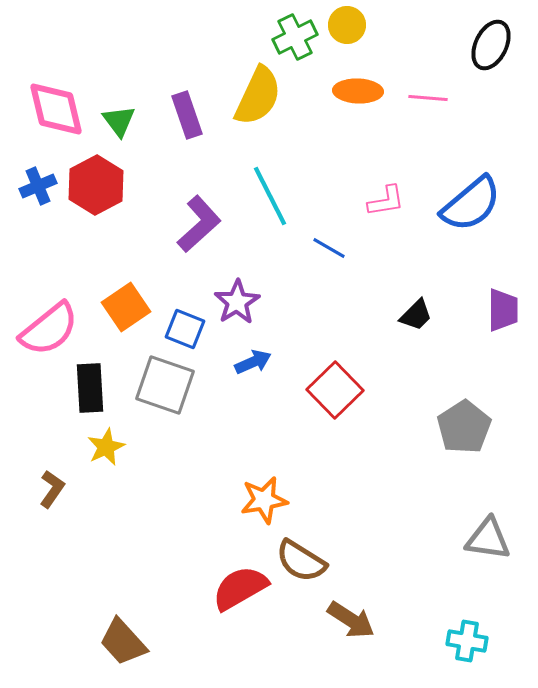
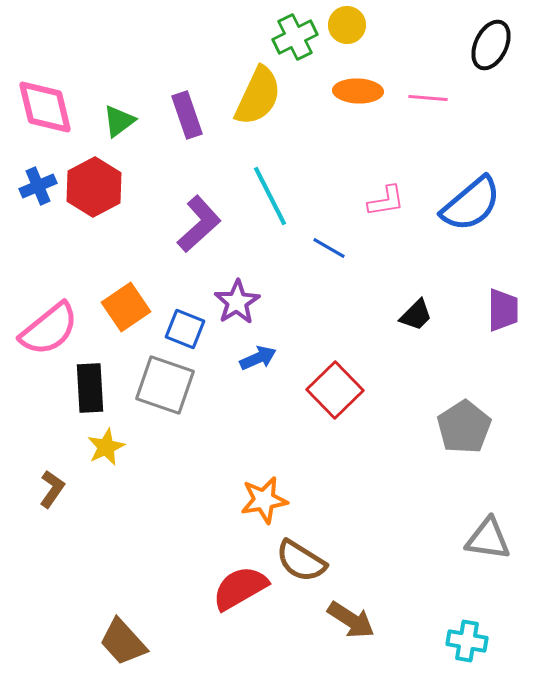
pink diamond: moved 11 px left, 2 px up
green triangle: rotated 30 degrees clockwise
red hexagon: moved 2 px left, 2 px down
blue arrow: moved 5 px right, 4 px up
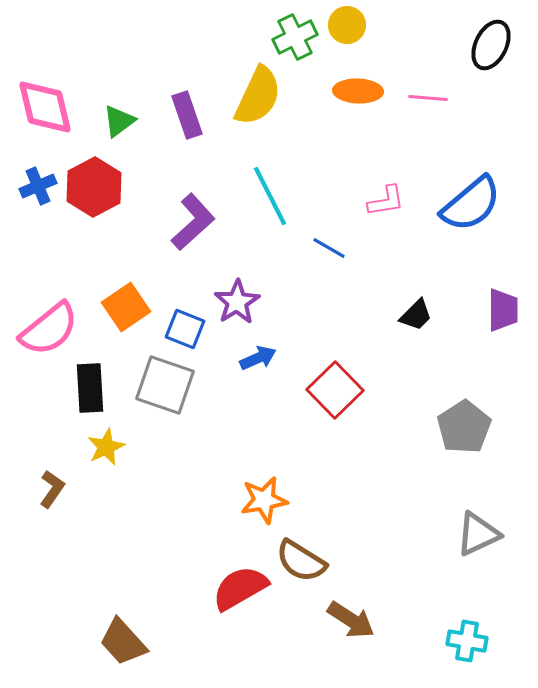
purple L-shape: moved 6 px left, 2 px up
gray triangle: moved 10 px left, 5 px up; rotated 33 degrees counterclockwise
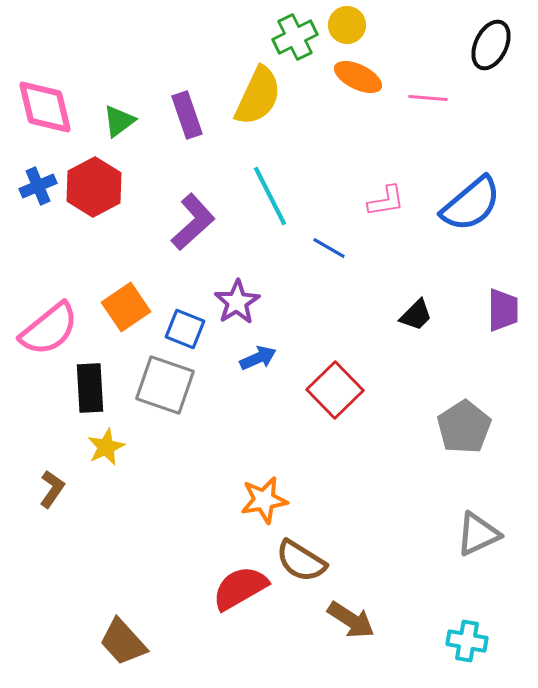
orange ellipse: moved 14 px up; rotated 24 degrees clockwise
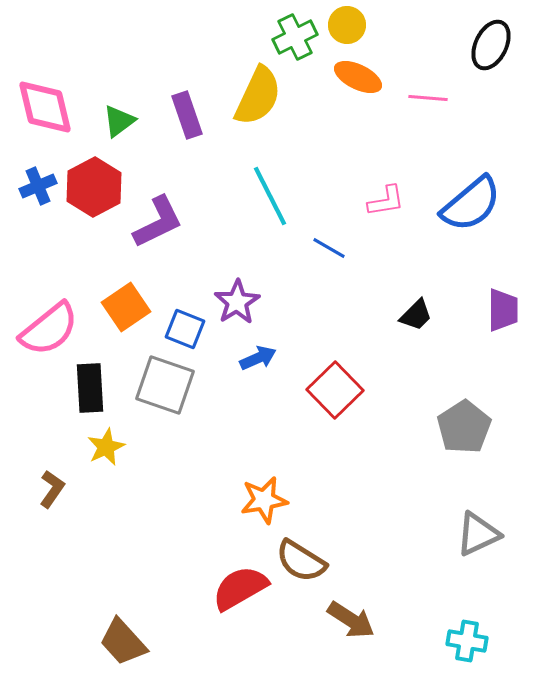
purple L-shape: moved 35 px left; rotated 16 degrees clockwise
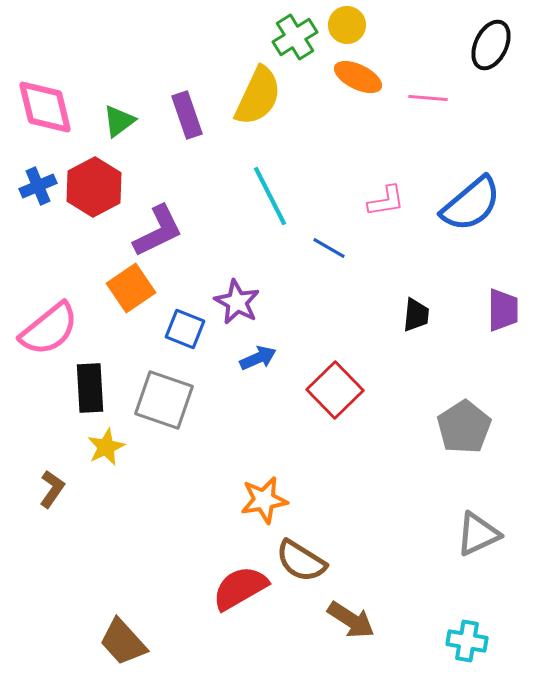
green cross: rotated 6 degrees counterclockwise
purple L-shape: moved 9 px down
purple star: rotated 12 degrees counterclockwise
orange square: moved 5 px right, 19 px up
black trapezoid: rotated 39 degrees counterclockwise
gray square: moved 1 px left, 15 px down
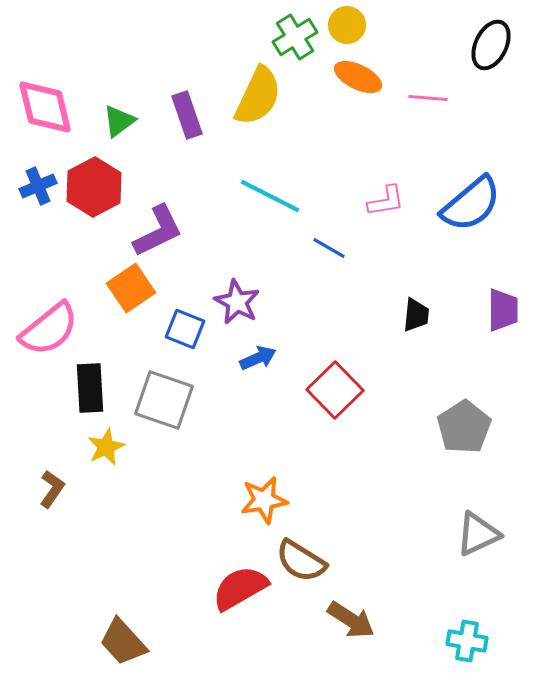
cyan line: rotated 36 degrees counterclockwise
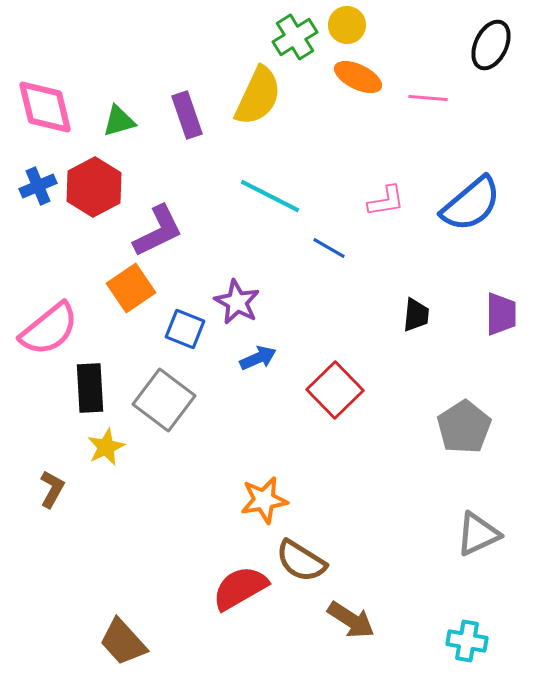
green triangle: rotated 21 degrees clockwise
purple trapezoid: moved 2 px left, 4 px down
gray square: rotated 18 degrees clockwise
brown L-shape: rotated 6 degrees counterclockwise
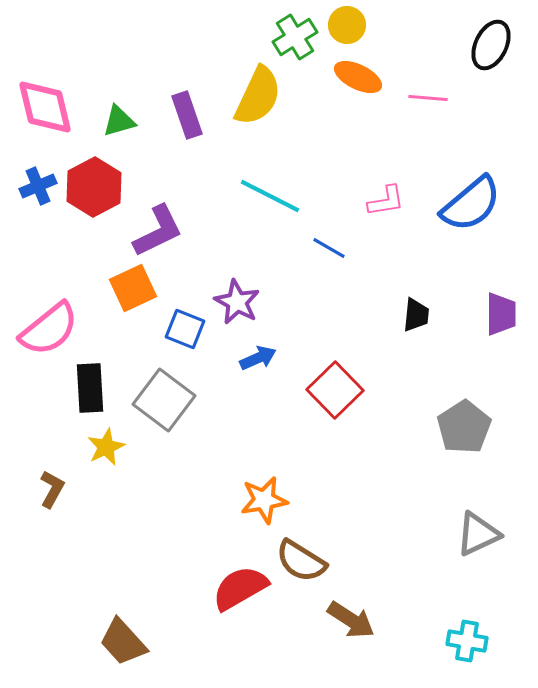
orange square: moved 2 px right; rotated 9 degrees clockwise
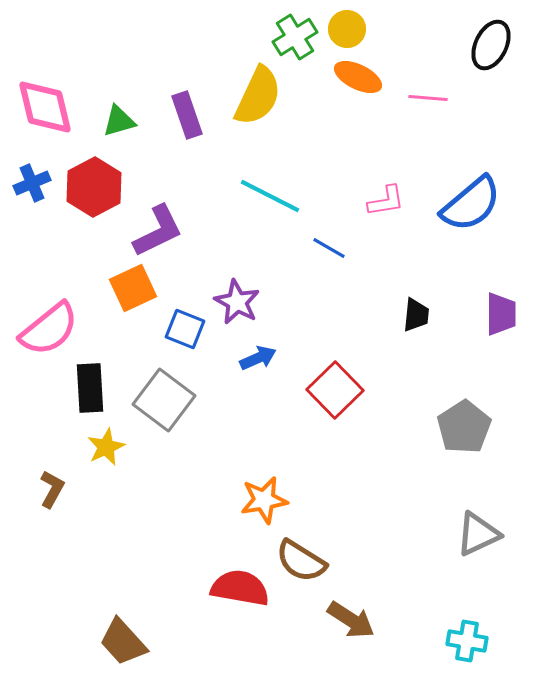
yellow circle: moved 4 px down
blue cross: moved 6 px left, 3 px up
red semicircle: rotated 40 degrees clockwise
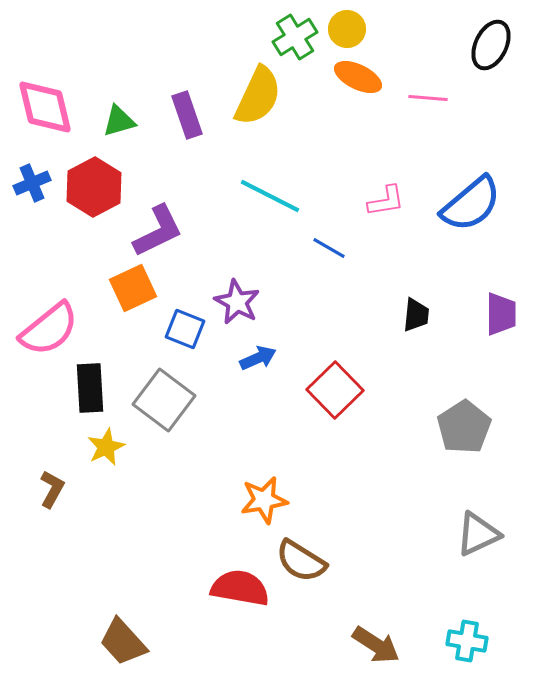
brown arrow: moved 25 px right, 25 px down
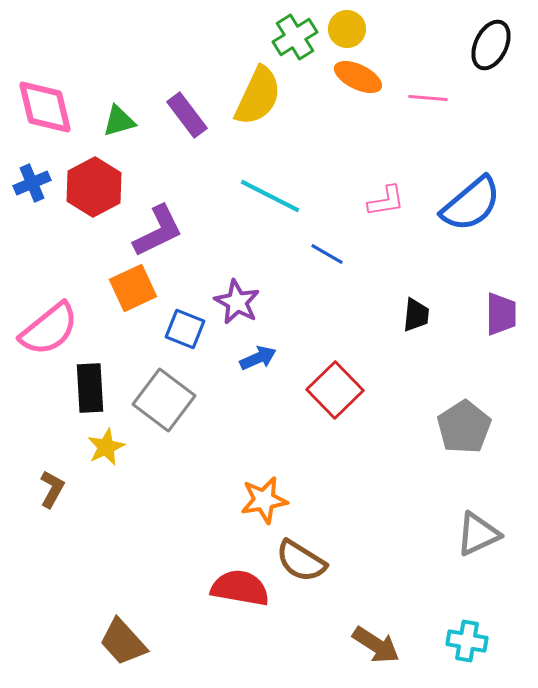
purple rectangle: rotated 18 degrees counterclockwise
blue line: moved 2 px left, 6 px down
